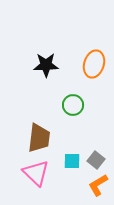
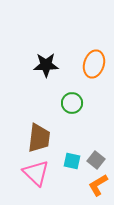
green circle: moved 1 px left, 2 px up
cyan square: rotated 12 degrees clockwise
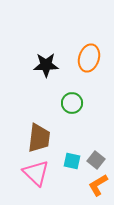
orange ellipse: moved 5 px left, 6 px up
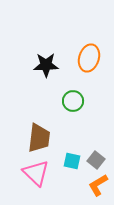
green circle: moved 1 px right, 2 px up
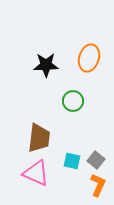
pink triangle: rotated 20 degrees counterclockwise
orange L-shape: rotated 145 degrees clockwise
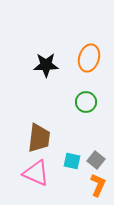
green circle: moved 13 px right, 1 px down
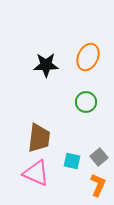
orange ellipse: moved 1 px left, 1 px up; rotated 8 degrees clockwise
gray square: moved 3 px right, 3 px up; rotated 12 degrees clockwise
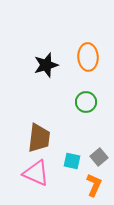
orange ellipse: rotated 28 degrees counterclockwise
black star: rotated 15 degrees counterclockwise
orange L-shape: moved 4 px left
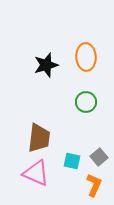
orange ellipse: moved 2 px left
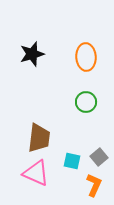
black star: moved 14 px left, 11 px up
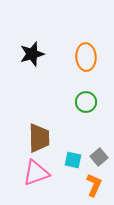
brown trapezoid: rotated 8 degrees counterclockwise
cyan square: moved 1 px right, 1 px up
pink triangle: rotated 44 degrees counterclockwise
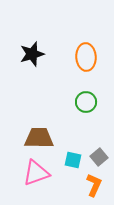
brown trapezoid: rotated 88 degrees counterclockwise
